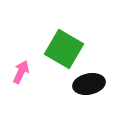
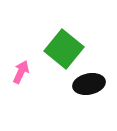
green square: rotated 9 degrees clockwise
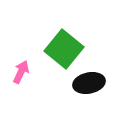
black ellipse: moved 1 px up
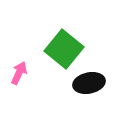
pink arrow: moved 2 px left, 1 px down
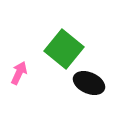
black ellipse: rotated 36 degrees clockwise
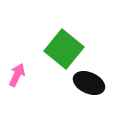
pink arrow: moved 2 px left, 2 px down
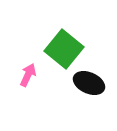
pink arrow: moved 11 px right
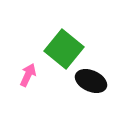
black ellipse: moved 2 px right, 2 px up
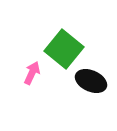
pink arrow: moved 4 px right, 2 px up
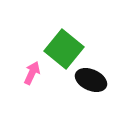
black ellipse: moved 1 px up
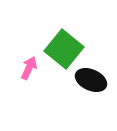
pink arrow: moved 3 px left, 5 px up
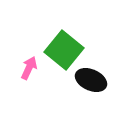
green square: moved 1 px down
